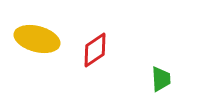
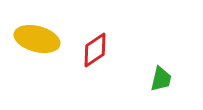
green trapezoid: rotated 16 degrees clockwise
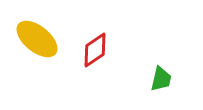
yellow ellipse: rotated 24 degrees clockwise
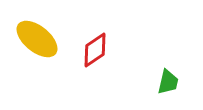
green trapezoid: moved 7 px right, 3 px down
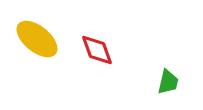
red diamond: moved 2 px right; rotated 75 degrees counterclockwise
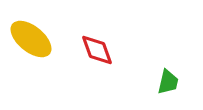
yellow ellipse: moved 6 px left
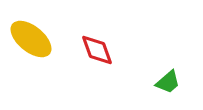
green trapezoid: rotated 36 degrees clockwise
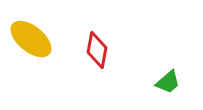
red diamond: rotated 30 degrees clockwise
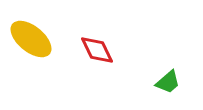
red diamond: rotated 36 degrees counterclockwise
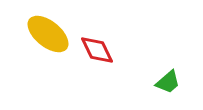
yellow ellipse: moved 17 px right, 5 px up
